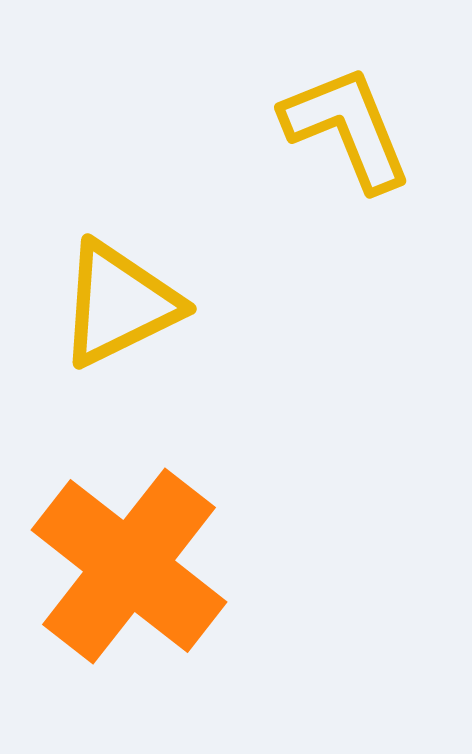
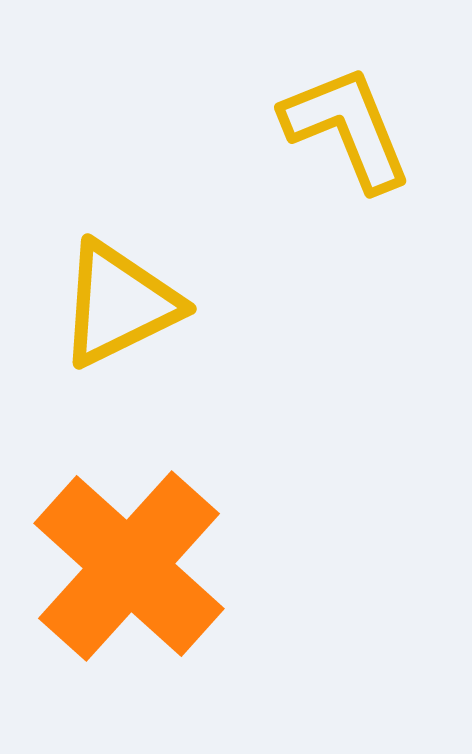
orange cross: rotated 4 degrees clockwise
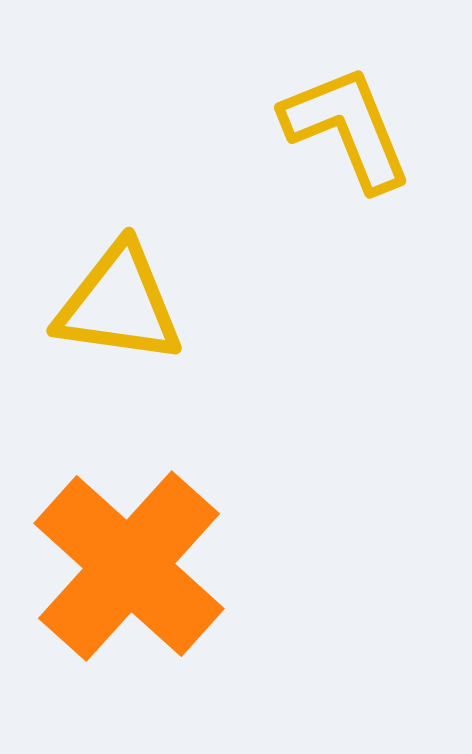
yellow triangle: rotated 34 degrees clockwise
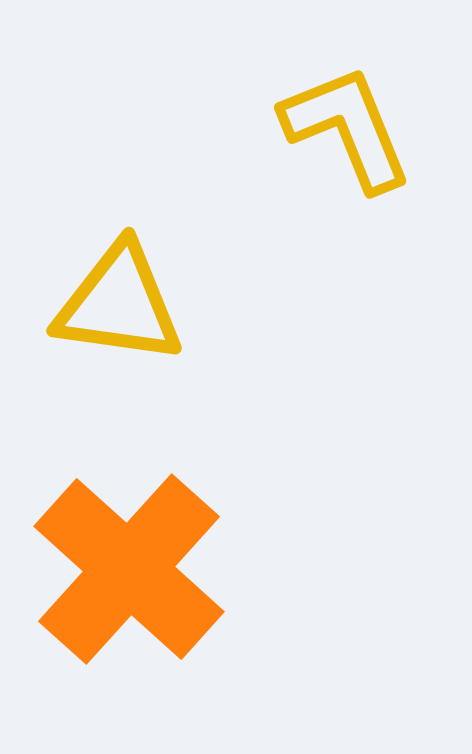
orange cross: moved 3 px down
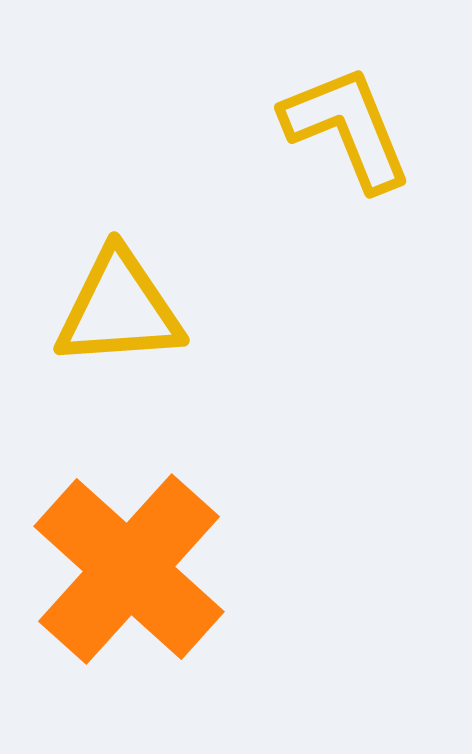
yellow triangle: moved 5 px down; rotated 12 degrees counterclockwise
